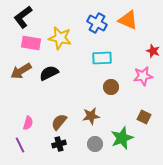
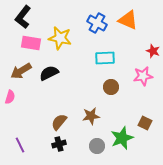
black L-shape: rotated 15 degrees counterclockwise
cyan rectangle: moved 3 px right
brown square: moved 1 px right, 6 px down
pink semicircle: moved 18 px left, 26 px up
gray circle: moved 2 px right, 2 px down
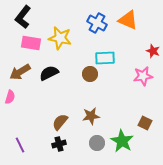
brown arrow: moved 1 px left, 1 px down
brown circle: moved 21 px left, 13 px up
brown semicircle: moved 1 px right
green star: moved 3 px down; rotated 20 degrees counterclockwise
gray circle: moved 3 px up
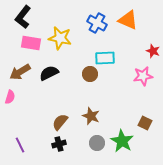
brown star: rotated 30 degrees clockwise
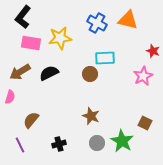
orange triangle: rotated 10 degrees counterclockwise
yellow star: rotated 20 degrees counterclockwise
pink star: rotated 18 degrees counterclockwise
brown semicircle: moved 29 px left, 2 px up
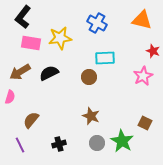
orange triangle: moved 14 px right
brown circle: moved 1 px left, 3 px down
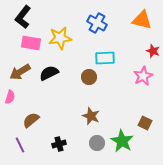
brown semicircle: rotated 12 degrees clockwise
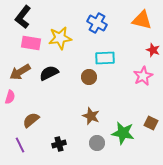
red star: moved 1 px up
brown square: moved 6 px right
green star: moved 1 px right, 8 px up; rotated 20 degrees counterclockwise
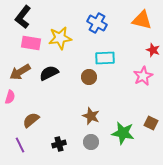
gray circle: moved 6 px left, 1 px up
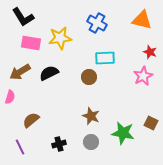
black L-shape: rotated 70 degrees counterclockwise
red star: moved 3 px left, 2 px down
purple line: moved 2 px down
